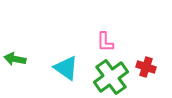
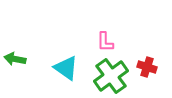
red cross: moved 1 px right
green cross: moved 1 px up
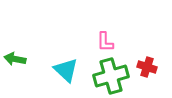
cyan triangle: moved 2 px down; rotated 8 degrees clockwise
green cross: rotated 20 degrees clockwise
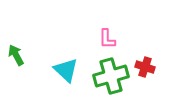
pink L-shape: moved 2 px right, 3 px up
green arrow: moved 1 px right, 4 px up; rotated 50 degrees clockwise
red cross: moved 2 px left
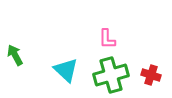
green arrow: moved 1 px left
red cross: moved 6 px right, 8 px down
green cross: moved 1 px up
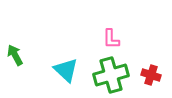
pink L-shape: moved 4 px right
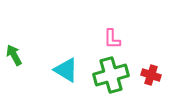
pink L-shape: moved 1 px right
green arrow: moved 1 px left
cyan triangle: rotated 12 degrees counterclockwise
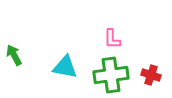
cyan triangle: moved 1 px left, 3 px up; rotated 20 degrees counterclockwise
green cross: rotated 8 degrees clockwise
